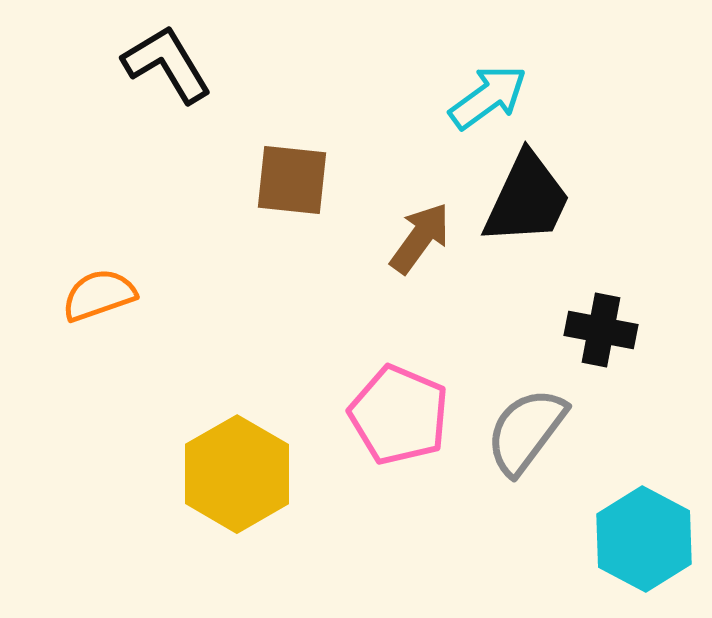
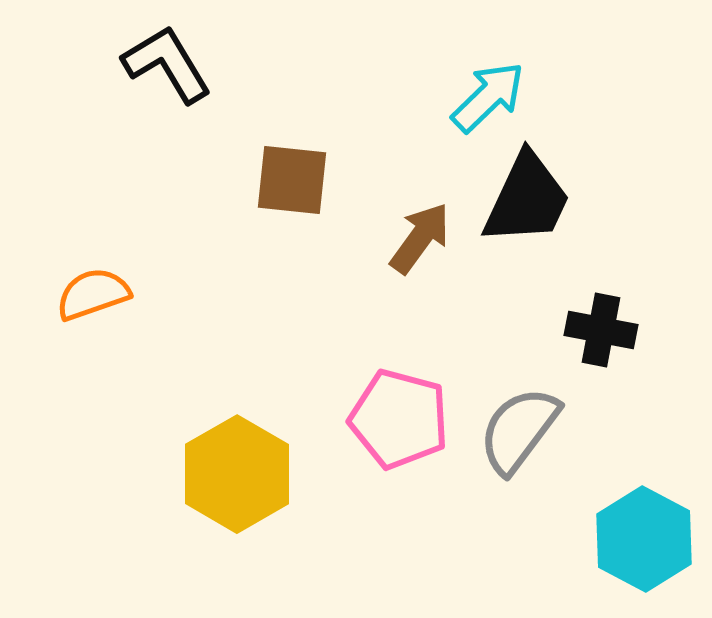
cyan arrow: rotated 8 degrees counterclockwise
orange semicircle: moved 6 px left, 1 px up
pink pentagon: moved 4 px down; rotated 8 degrees counterclockwise
gray semicircle: moved 7 px left, 1 px up
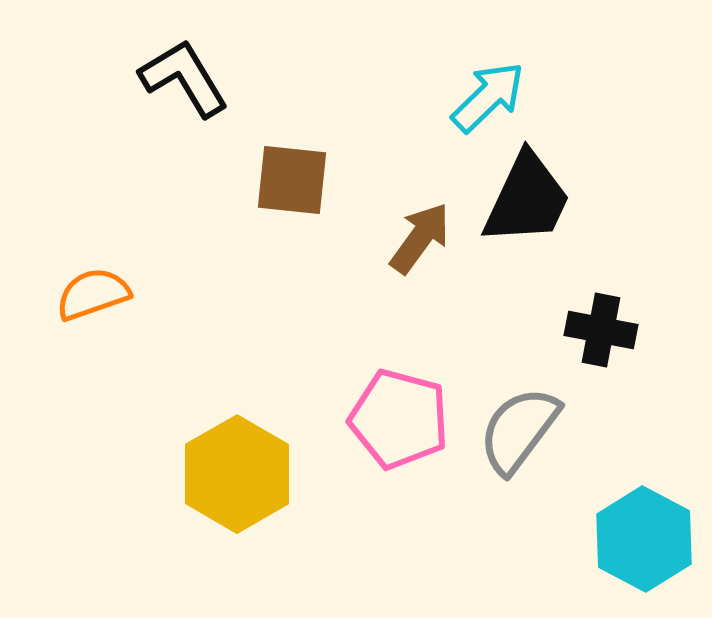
black L-shape: moved 17 px right, 14 px down
